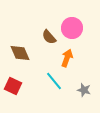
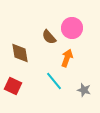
brown diamond: rotated 15 degrees clockwise
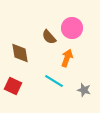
cyan line: rotated 18 degrees counterclockwise
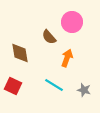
pink circle: moved 6 px up
cyan line: moved 4 px down
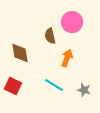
brown semicircle: moved 1 px right, 1 px up; rotated 28 degrees clockwise
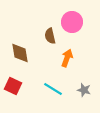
cyan line: moved 1 px left, 4 px down
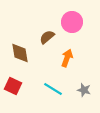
brown semicircle: moved 3 px left, 1 px down; rotated 63 degrees clockwise
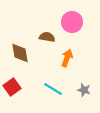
brown semicircle: rotated 49 degrees clockwise
red square: moved 1 px left, 1 px down; rotated 30 degrees clockwise
